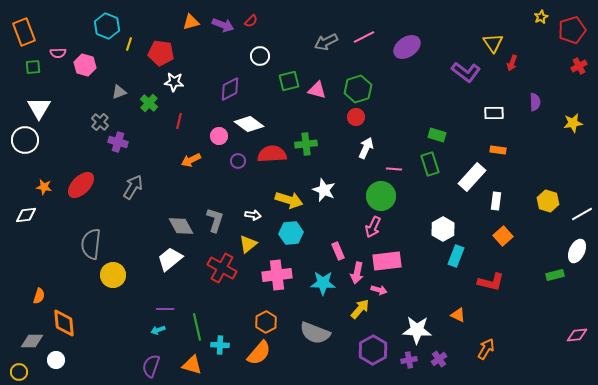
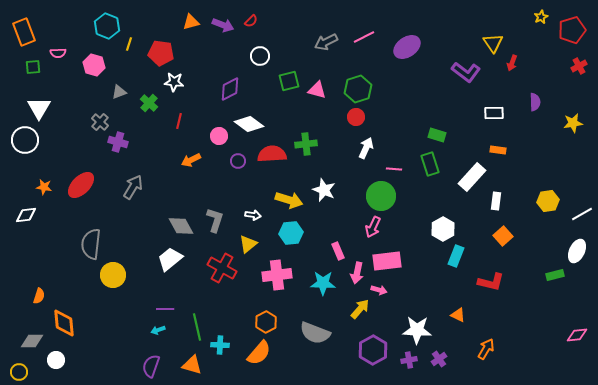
pink hexagon at (85, 65): moved 9 px right
yellow hexagon at (548, 201): rotated 25 degrees counterclockwise
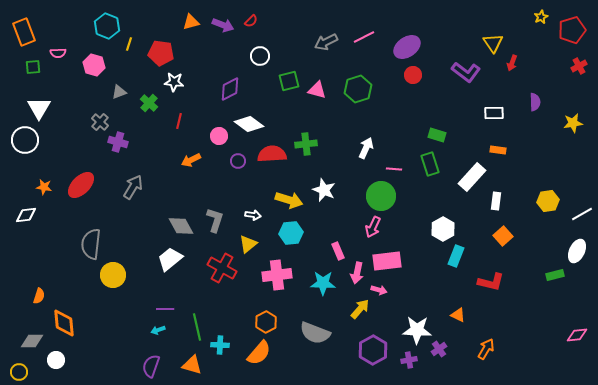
red circle at (356, 117): moved 57 px right, 42 px up
purple cross at (439, 359): moved 10 px up
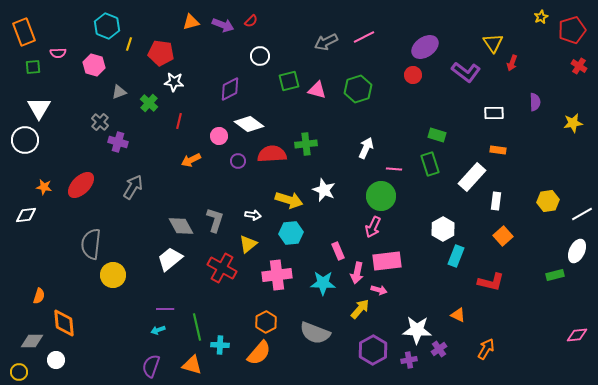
purple ellipse at (407, 47): moved 18 px right
red cross at (579, 66): rotated 28 degrees counterclockwise
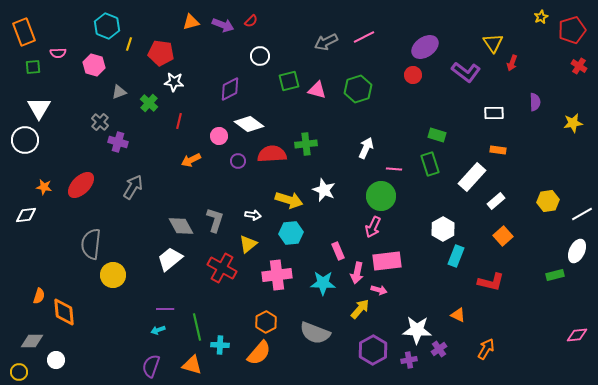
white rectangle at (496, 201): rotated 42 degrees clockwise
orange diamond at (64, 323): moved 11 px up
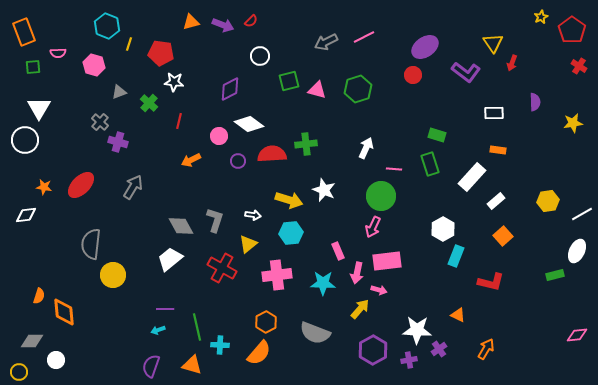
red pentagon at (572, 30): rotated 20 degrees counterclockwise
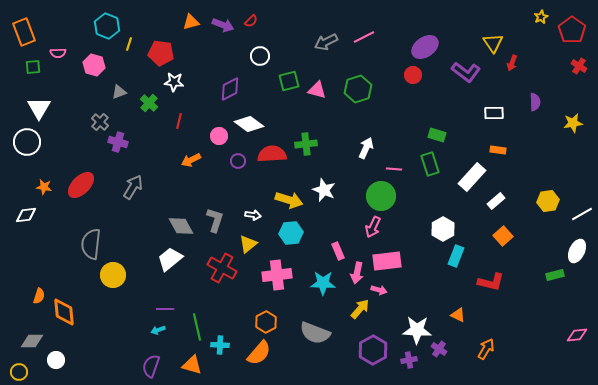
white circle at (25, 140): moved 2 px right, 2 px down
purple cross at (439, 349): rotated 21 degrees counterclockwise
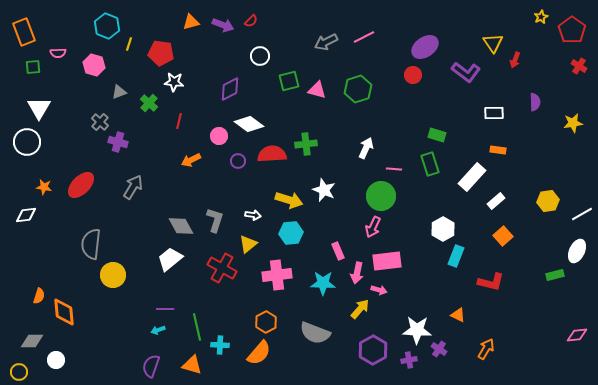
red arrow at (512, 63): moved 3 px right, 3 px up
